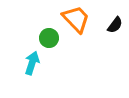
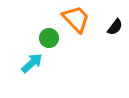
black semicircle: moved 2 px down
cyan arrow: rotated 30 degrees clockwise
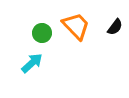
orange trapezoid: moved 7 px down
green circle: moved 7 px left, 5 px up
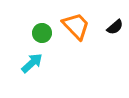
black semicircle: rotated 12 degrees clockwise
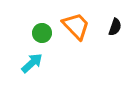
black semicircle: rotated 30 degrees counterclockwise
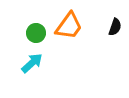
orange trapezoid: moved 7 px left; rotated 80 degrees clockwise
green circle: moved 6 px left
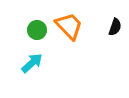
orange trapezoid: rotated 80 degrees counterclockwise
green circle: moved 1 px right, 3 px up
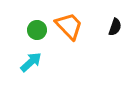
cyan arrow: moved 1 px left, 1 px up
